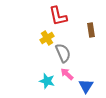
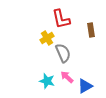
red L-shape: moved 3 px right, 3 px down
pink arrow: moved 3 px down
blue triangle: moved 1 px left; rotated 28 degrees clockwise
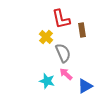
brown rectangle: moved 9 px left
yellow cross: moved 1 px left, 1 px up; rotated 16 degrees counterclockwise
pink arrow: moved 1 px left, 3 px up
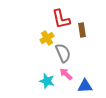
yellow cross: moved 1 px right, 1 px down; rotated 16 degrees clockwise
blue triangle: rotated 28 degrees clockwise
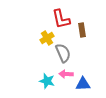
pink arrow: rotated 40 degrees counterclockwise
blue triangle: moved 2 px left, 2 px up
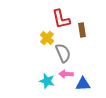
yellow cross: rotated 16 degrees counterclockwise
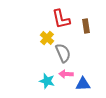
brown rectangle: moved 4 px right, 4 px up
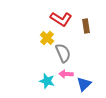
red L-shape: rotated 45 degrees counterclockwise
blue triangle: moved 1 px right; rotated 42 degrees counterclockwise
